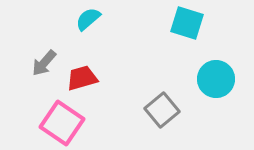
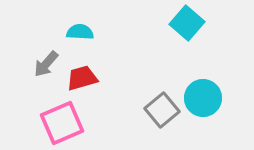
cyan semicircle: moved 8 px left, 13 px down; rotated 44 degrees clockwise
cyan square: rotated 24 degrees clockwise
gray arrow: moved 2 px right, 1 px down
cyan circle: moved 13 px left, 19 px down
pink square: rotated 33 degrees clockwise
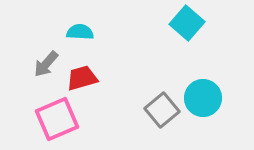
pink square: moved 5 px left, 4 px up
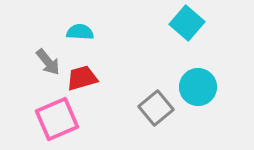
gray arrow: moved 2 px right, 2 px up; rotated 80 degrees counterclockwise
cyan circle: moved 5 px left, 11 px up
gray square: moved 6 px left, 2 px up
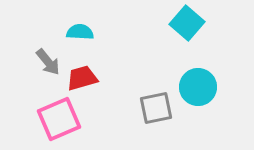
gray square: rotated 28 degrees clockwise
pink square: moved 2 px right
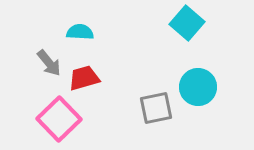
gray arrow: moved 1 px right, 1 px down
red trapezoid: moved 2 px right
pink square: rotated 21 degrees counterclockwise
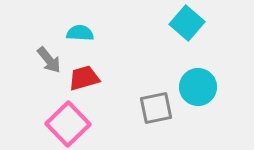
cyan semicircle: moved 1 px down
gray arrow: moved 3 px up
pink square: moved 9 px right, 5 px down
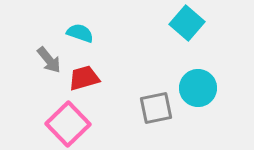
cyan semicircle: rotated 16 degrees clockwise
cyan circle: moved 1 px down
